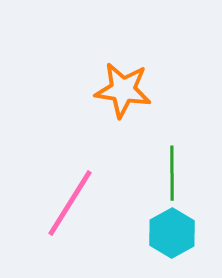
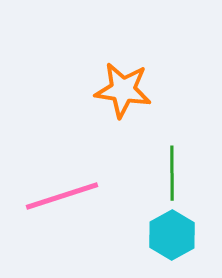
pink line: moved 8 px left, 7 px up; rotated 40 degrees clockwise
cyan hexagon: moved 2 px down
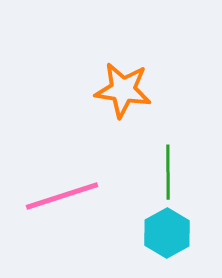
green line: moved 4 px left, 1 px up
cyan hexagon: moved 5 px left, 2 px up
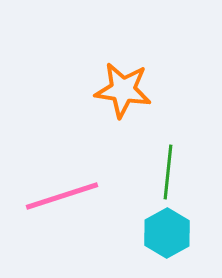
green line: rotated 6 degrees clockwise
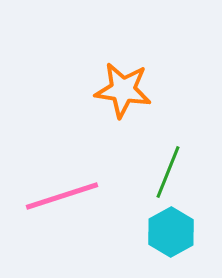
green line: rotated 16 degrees clockwise
cyan hexagon: moved 4 px right, 1 px up
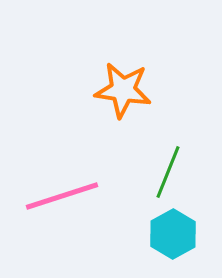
cyan hexagon: moved 2 px right, 2 px down
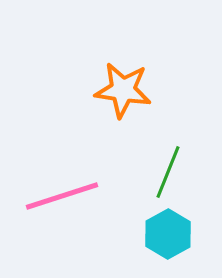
cyan hexagon: moved 5 px left
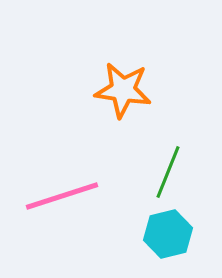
cyan hexagon: rotated 15 degrees clockwise
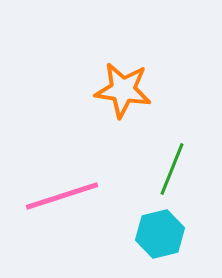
green line: moved 4 px right, 3 px up
cyan hexagon: moved 8 px left
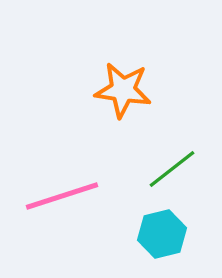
green line: rotated 30 degrees clockwise
cyan hexagon: moved 2 px right
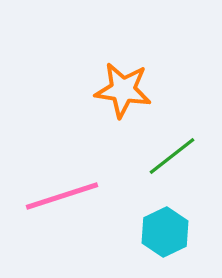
green line: moved 13 px up
cyan hexagon: moved 3 px right, 2 px up; rotated 12 degrees counterclockwise
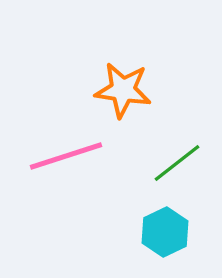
green line: moved 5 px right, 7 px down
pink line: moved 4 px right, 40 px up
